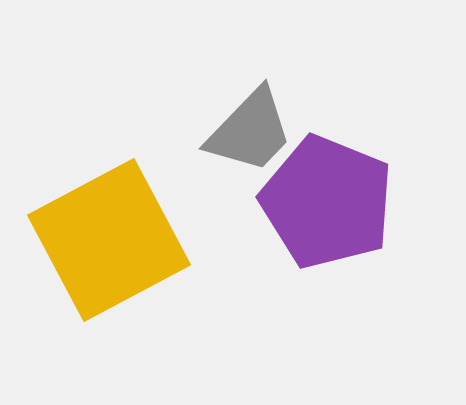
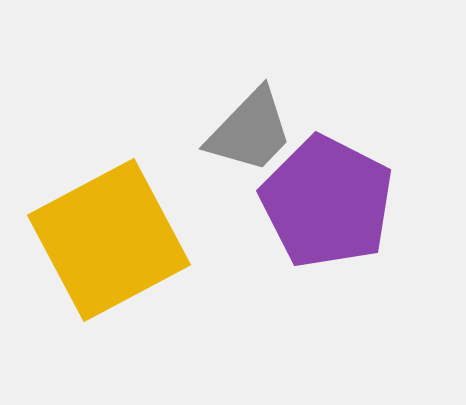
purple pentagon: rotated 5 degrees clockwise
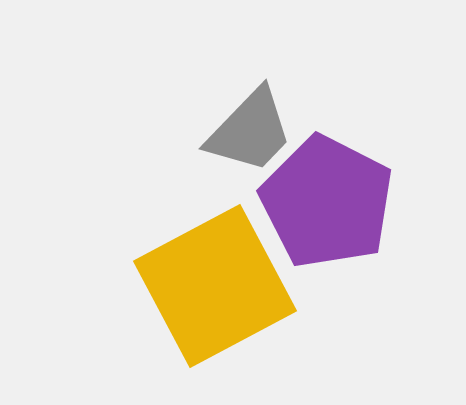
yellow square: moved 106 px right, 46 px down
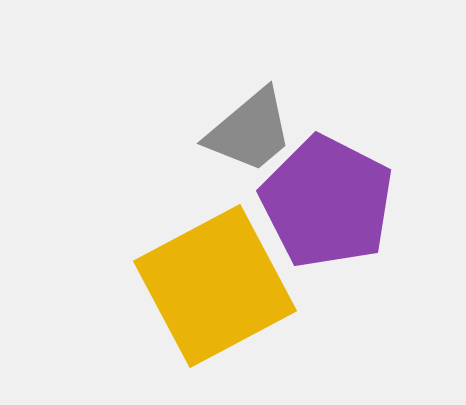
gray trapezoid: rotated 6 degrees clockwise
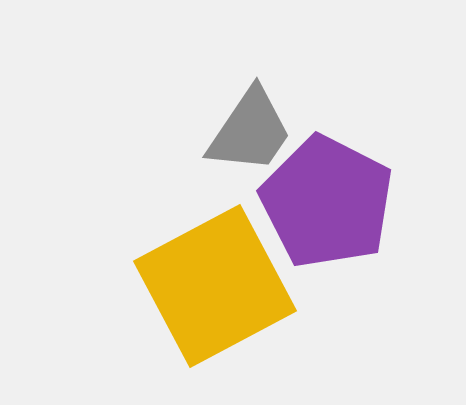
gray trapezoid: rotated 16 degrees counterclockwise
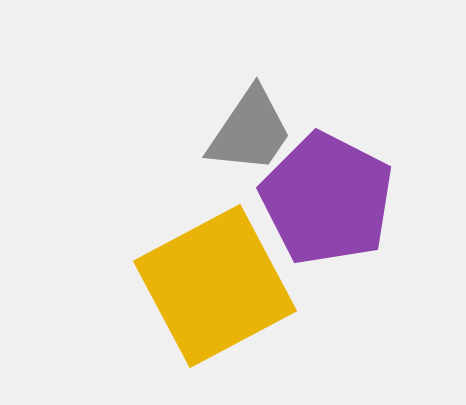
purple pentagon: moved 3 px up
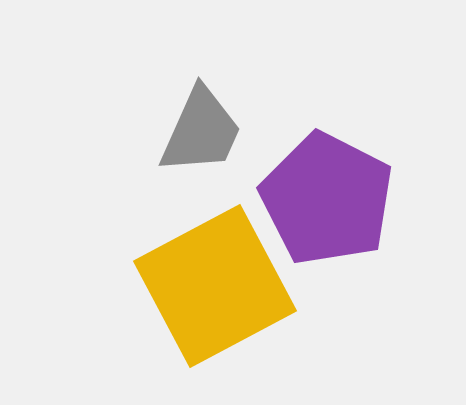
gray trapezoid: moved 49 px left; rotated 10 degrees counterclockwise
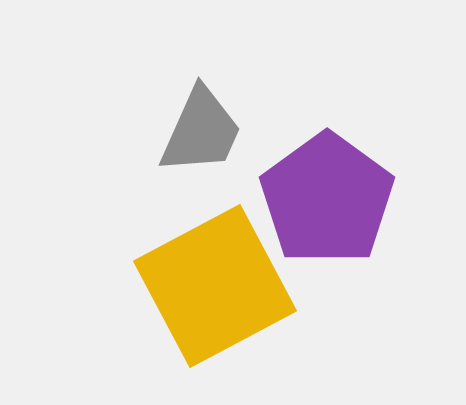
purple pentagon: rotated 9 degrees clockwise
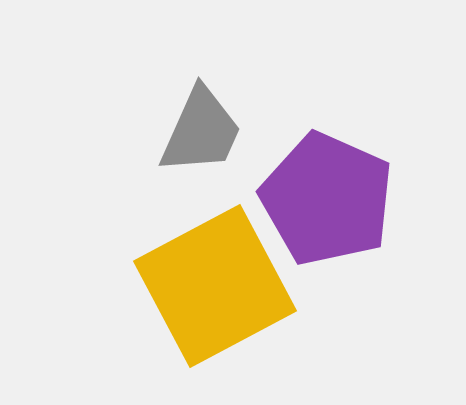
purple pentagon: rotated 12 degrees counterclockwise
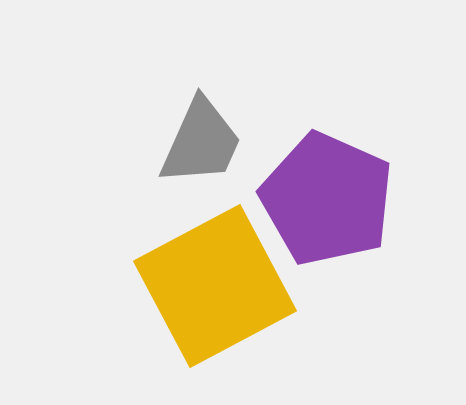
gray trapezoid: moved 11 px down
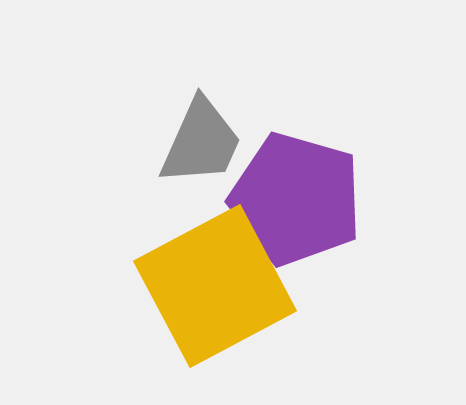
purple pentagon: moved 31 px left; rotated 8 degrees counterclockwise
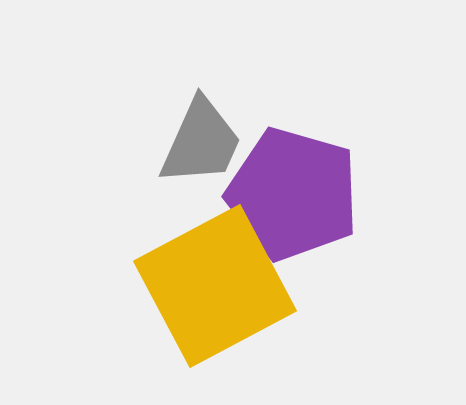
purple pentagon: moved 3 px left, 5 px up
